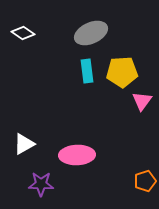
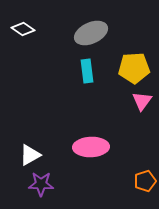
white diamond: moved 4 px up
yellow pentagon: moved 12 px right, 4 px up
white triangle: moved 6 px right, 11 px down
pink ellipse: moved 14 px right, 8 px up
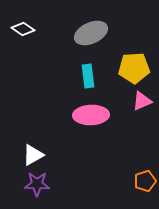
cyan rectangle: moved 1 px right, 5 px down
pink triangle: rotated 30 degrees clockwise
pink ellipse: moved 32 px up
white triangle: moved 3 px right
purple star: moved 4 px left
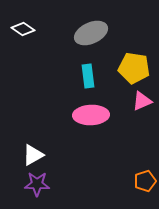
yellow pentagon: rotated 12 degrees clockwise
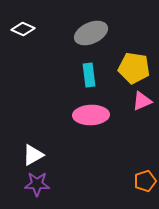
white diamond: rotated 10 degrees counterclockwise
cyan rectangle: moved 1 px right, 1 px up
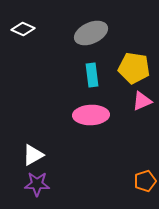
cyan rectangle: moved 3 px right
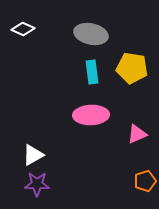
gray ellipse: moved 1 px down; rotated 36 degrees clockwise
yellow pentagon: moved 2 px left
cyan rectangle: moved 3 px up
pink triangle: moved 5 px left, 33 px down
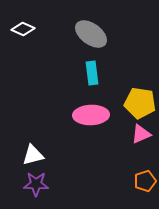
gray ellipse: rotated 24 degrees clockwise
yellow pentagon: moved 8 px right, 35 px down
cyan rectangle: moved 1 px down
pink triangle: moved 4 px right
white triangle: rotated 15 degrees clockwise
purple star: moved 1 px left
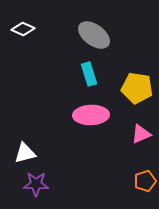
gray ellipse: moved 3 px right, 1 px down
cyan rectangle: moved 3 px left, 1 px down; rotated 10 degrees counterclockwise
yellow pentagon: moved 3 px left, 15 px up
white triangle: moved 8 px left, 2 px up
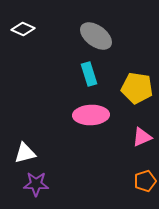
gray ellipse: moved 2 px right, 1 px down
pink triangle: moved 1 px right, 3 px down
